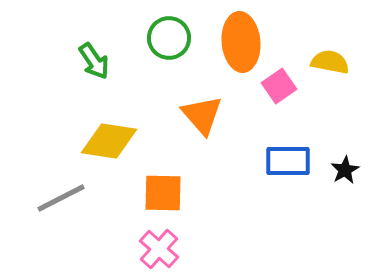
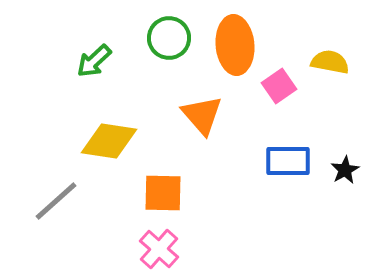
orange ellipse: moved 6 px left, 3 px down
green arrow: rotated 81 degrees clockwise
gray line: moved 5 px left, 3 px down; rotated 15 degrees counterclockwise
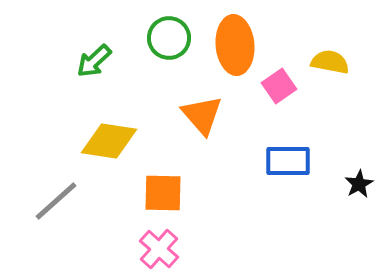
black star: moved 14 px right, 14 px down
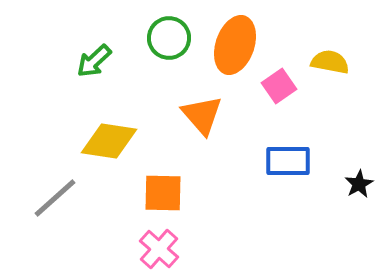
orange ellipse: rotated 24 degrees clockwise
gray line: moved 1 px left, 3 px up
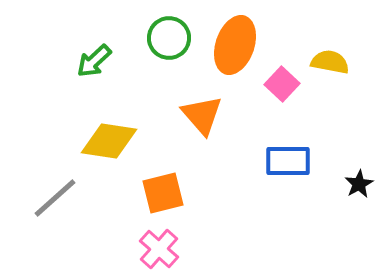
pink square: moved 3 px right, 2 px up; rotated 12 degrees counterclockwise
orange square: rotated 15 degrees counterclockwise
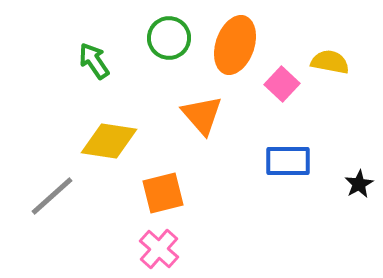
green arrow: rotated 99 degrees clockwise
gray line: moved 3 px left, 2 px up
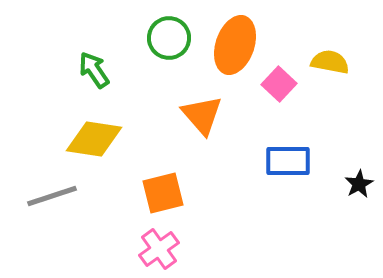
green arrow: moved 9 px down
pink square: moved 3 px left
yellow diamond: moved 15 px left, 2 px up
gray line: rotated 24 degrees clockwise
pink cross: rotated 12 degrees clockwise
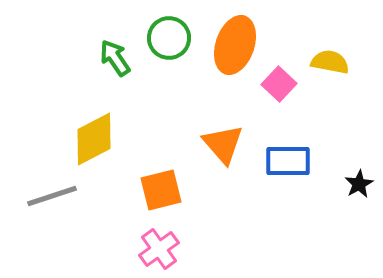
green arrow: moved 21 px right, 12 px up
orange triangle: moved 21 px right, 29 px down
yellow diamond: rotated 36 degrees counterclockwise
orange square: moved 2 px left, 3 px up
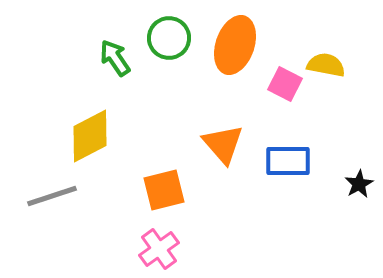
yellow semicircle: moved 4 px left, 3 px down
pink square: moved 6 px right; rotated 16 degrees counterclockwise
yellow diamond: moved 4 px left, 3 px up
orange square: moved 3 px right
